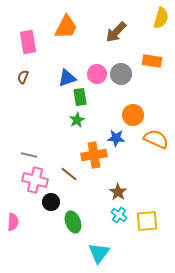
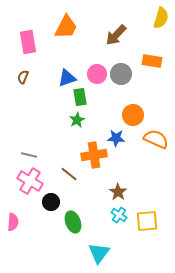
brown arrow: moved 3 px down
pink cross: moved 5 px left, 1 px down; rotated 15 degrees clockwise
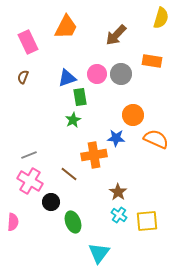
pink rectangle: rotated 15 degrees counterclockwise
green star: moved 4 px left
gray line: rotated 35 degrees counterclockwise
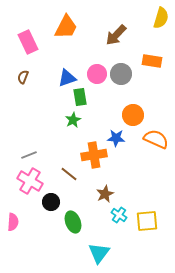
brown star: moved 13 px left, 2 px down; rotated 12 degrees clockwise
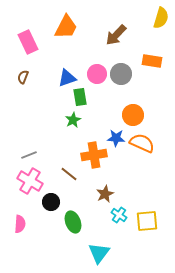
orange semicircle: moved 14 px left, 4 px down
pink semicircle: moved 7 px right, 2 px down
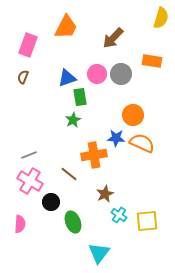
brown arrow: moved 3 px left, 3 px down
pink rectangle: moved 3 px down; rotated 45 degrees clockwise
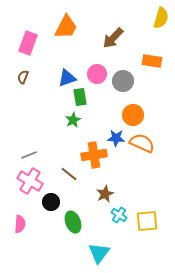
pink rectangle: moved 2 px up
gray circle: moved 2 px right, 7 px down
